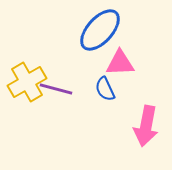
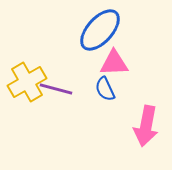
pink triangle: moved 6 px left
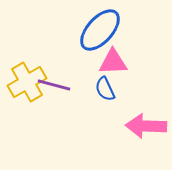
pink triangle: moved 1 px left, 1 px up
purple line: moved 2 px left, 4 px up
pink arrow: rotated 81 degrees clockwise
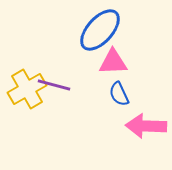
yellow cross: moved 7 px down
blue semicircle: moved 14 px right, 5 px down
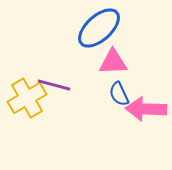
blue ellipse: moved 1 px left, 2 px up; rotated 6 degrees clockwise
yellow cross: moved 9 px down
pink arrow: moved 17 px up
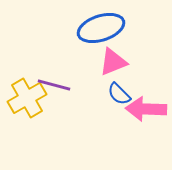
blue ellipse: moved 2 px right; rotated 24 degrees clockwise
pink triangle: rotated 20 degrees counterclockwise
blue semicircle: rotated 20 degrees counterclockwise
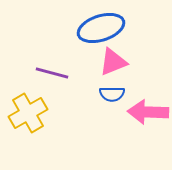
purple line: moved 2 px left, 12 px up
blue semicircle: moved 7 px left; rotated 45 degrees counterclockwise
yellow cross: moved 1 px right, 15 px down
pink arrow: moved 2 px right, 3 px down
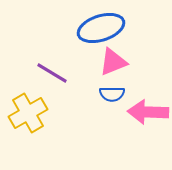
purple line: rotated 16 degrees clockwise
